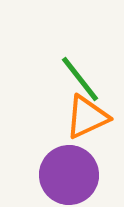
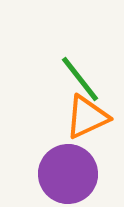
purple circle: moved 1 px left, 1 px up
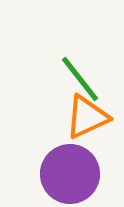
purple circle: moved 2 px right
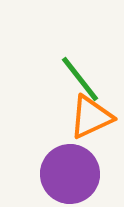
orange triangle: moved 4 px right
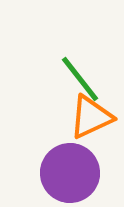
purple circle: moved 1 px up
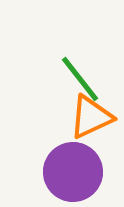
purple circle: moved 3 px right, 1 px up
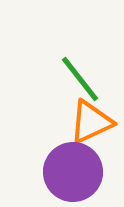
orange triangle: moved 5 px down
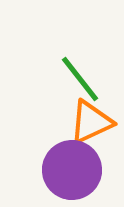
purple circle: moved 1 px left, 2 px up
